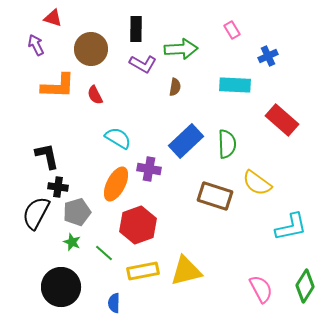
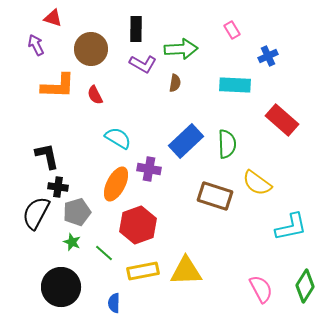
brown semicircle: moved 4 px up
yellow triangle: rotated 12 degrees clockwise
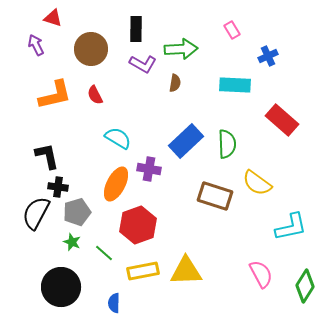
orange L-shape: moved 3 px left, 9 px down; rotated 15 degrees counterclockwise
pink semicircle: moved 15 px up
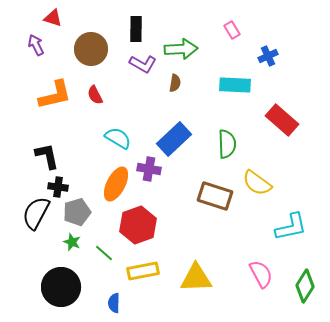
blue rectangle: moved 12 px left, 2 px up
yellow triangle: moved 10 px right, 7 px down
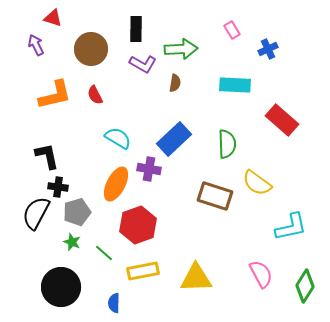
blue cross: moved 7 px up
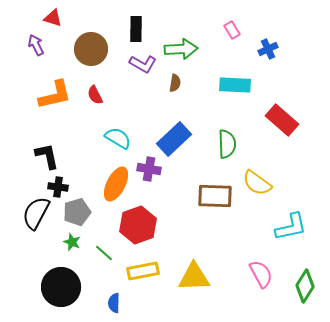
brown rectangle: rotated 16 degrees counterclockwise
yellow triangle: moved 2 px left, 1 px up
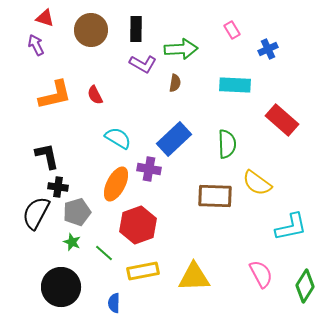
red triangle: moved 8 px left
brown circle: moved 19 px up
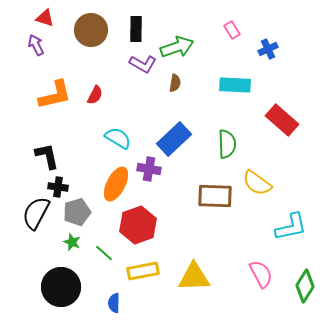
green arrow: moved 4 px left, 2 px up; rotated 16 degrees counterclockwise
red semicircle: rotated 126 degrees counterclockwise
